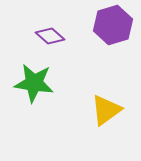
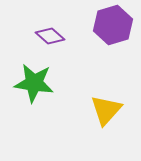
yellow triangle: rotated 12 degrees counterclockwise
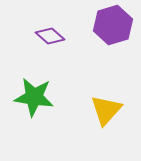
green star: moved 14 px down
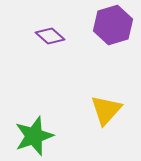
green star: moved 39 px down; rotated 27 degrees counterclockwise
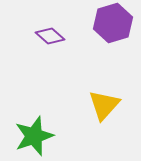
purple hexagon: moved 2 px up
yellow triangle: moved 2 px left, 5 px up
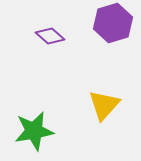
green star: moved 5 px up; rotated 9 degrees clockwise
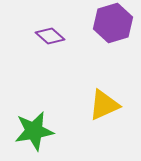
yellow triangle: rotated 24 degrees clockwise
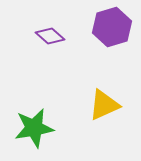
purple hexagon: moved 1 px left, 4 px down
green star: moved 3 px up
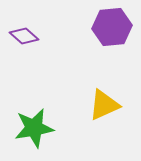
purple hexagon: rotated 12 degrees clockwise
purple diamond: moved 26 px left
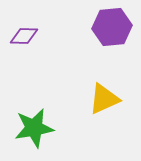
purple diamond: rotated 40 degrees counterclockwise
yellow triangle: moved 6 px up
